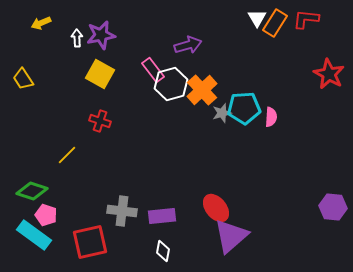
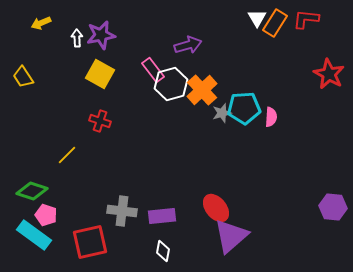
yellow trapezoid: moved 2 px up
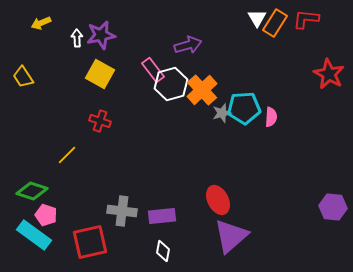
red ellipse: moved 2 px right, 8 px up; rotated 12 degrees clockwise
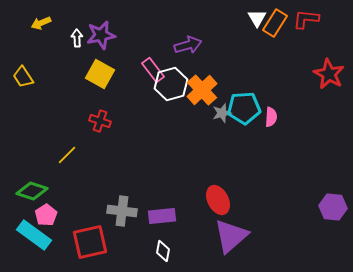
pink pentagon: rotated 20 degrees clockwise
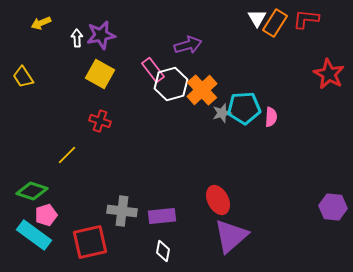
pink pentagon: rotated 15 degrees clockwise
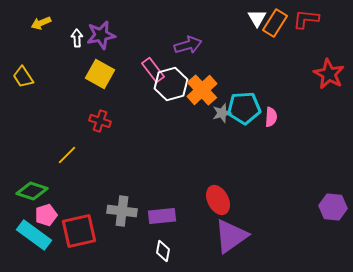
purple triangle: rotated 6 degrees clockwise
red square: moved 11 px left, 11 px up
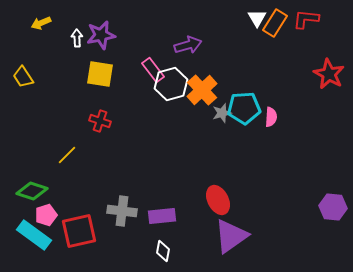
yellow square: rotated 20 degrees counterclockwise
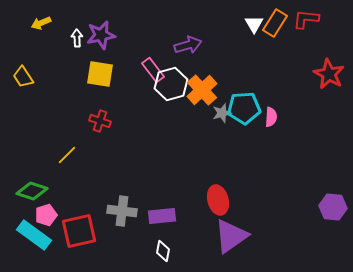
white triangle: moved 3 px left, 6 px down
red ellipse: rotated 12 degrees clockwise
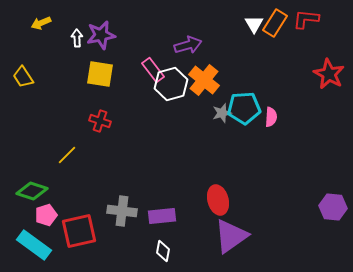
orange cross: moved 2 px right, 10 px up; rotated 8 degrees counterclockwise
cyan rectangle: moved 10 px down
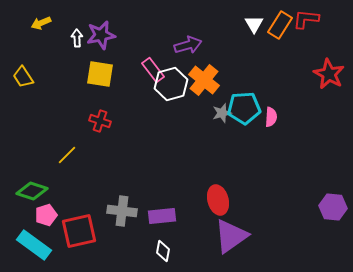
orange rectangle: moved 5 px right, 2 px down
